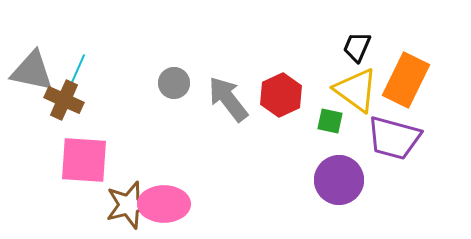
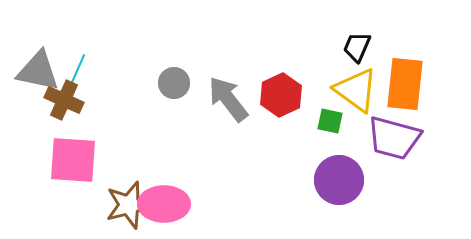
gray triangle: moved 6 px right
orange rectangle: moved 1 px left, 4 px down; rotated 20 degrees counterclockwise
pink square: moved 11 px left
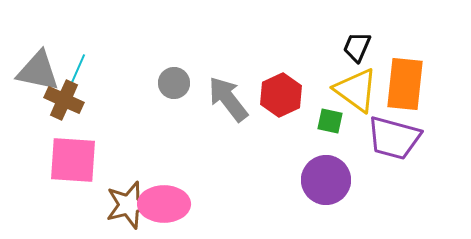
purple circle: moved 13 px left
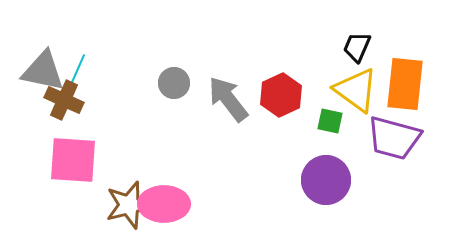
gray triangle: moved 5 px right
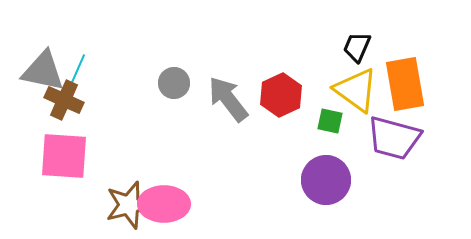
orange rectangle: rotated 16 degrees counterclockwise
pink square: moved 9 px left, 4 px up
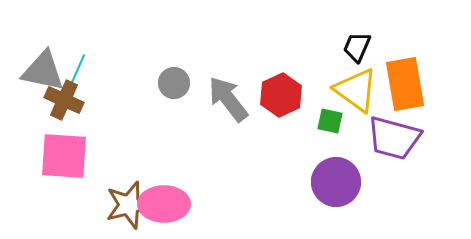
purple circle: moved 10 px right, 2 px down
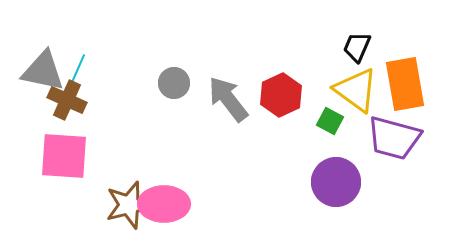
brown cross: moved 3 px right
green square: rotated 16 degrees clockwise
